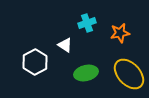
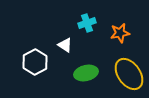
yellow ellipse: rotated 8 degrees clockwise
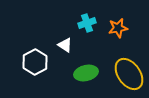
orange star: moved 2 px left, 5 px up
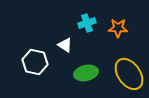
orange star: rotated 12 degrees clockwise
white hexagon: rotated 20 degrees counterclockwise
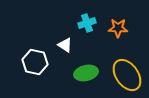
yellow ellipse: moved 2 px left, 1 px down
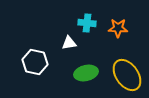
cyan cross: rotated 24 degrees clockwise
white triangle: moved 4 px right, 2 px up; rotated 42 degrees counterclockwise
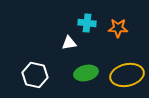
white hexagon: moved 13 px down
yellow ellipse: rotated 68 degrees counterclockwise
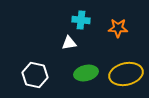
cyan cross: moved 6 px left, 3 px up
yellow ellipse: moved 1 px left, 1 px up
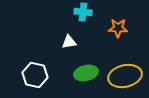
cyan cross: moved 2 px right, 8 px up
white triangle: moved 1 px up
yellow ellipse: moved 1 px left, 2 px down
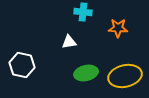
white hexagon: moved 13 px left, 10 px up
